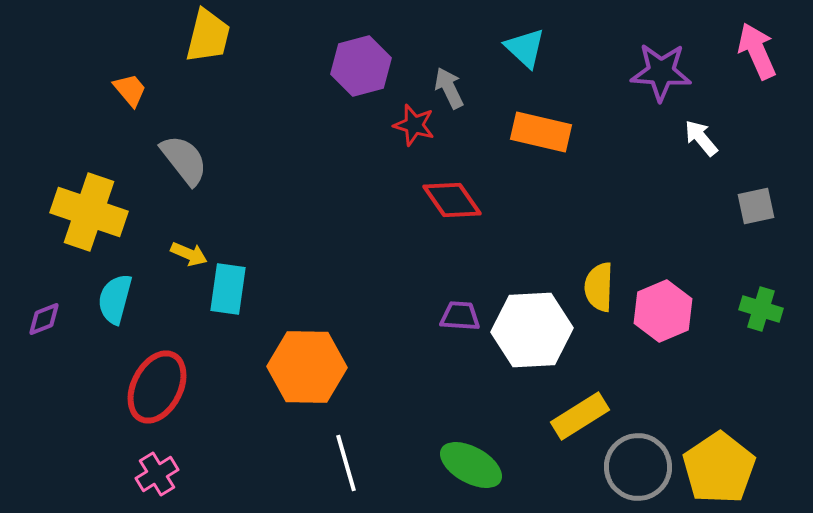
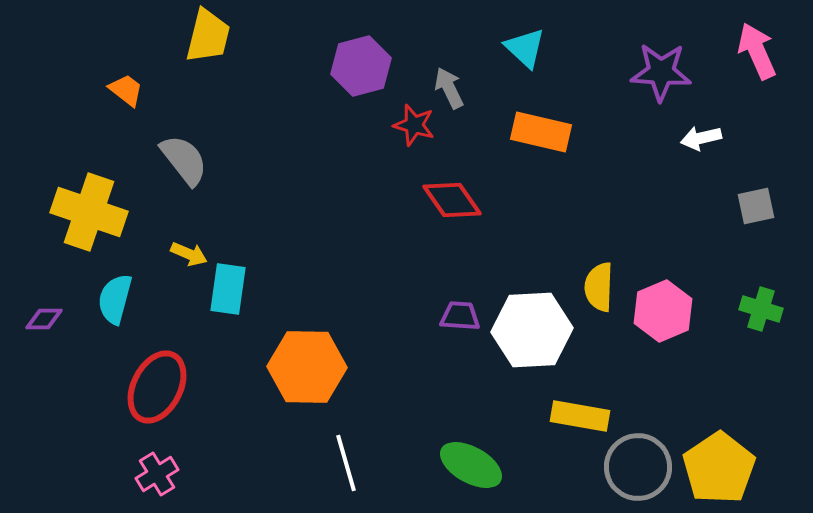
orange trapezoid: moved 4 px left; rotated 12 degrees counterclockwise
white arrow: rotated 63 degrees counterclockwise
purple diamond: rotated 21 degrees clockwise
yellow rectangle: rotated 42 degrees clockwise
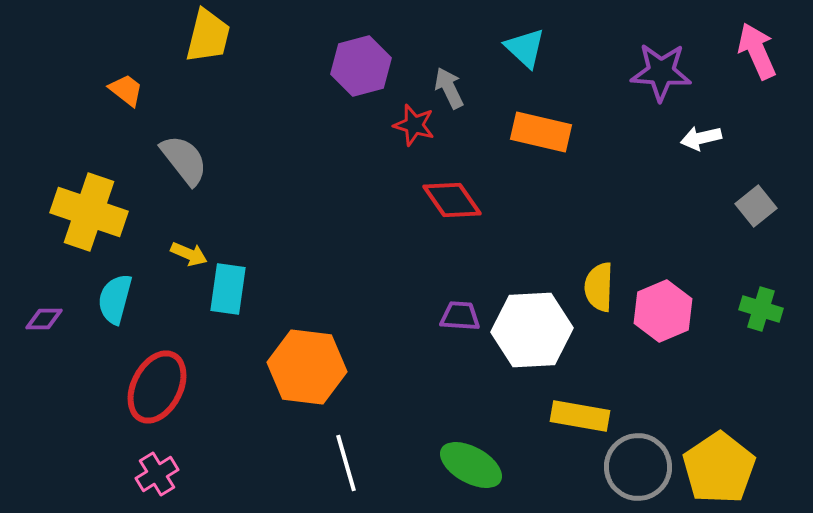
gray square: rotated 27 degrees counterclockwise
orange hexagon: rotated 6 degrees clockwise
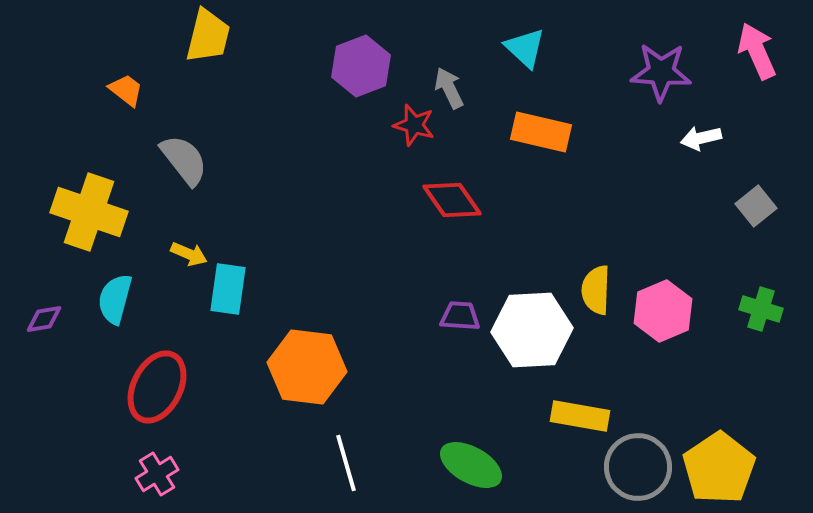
purple hexagon: rotated 6 degrees counterclockwise
yellow semicircle: moved 3 px left, 3 px down
purple diamond: rotated 9 degrees counterclockwise
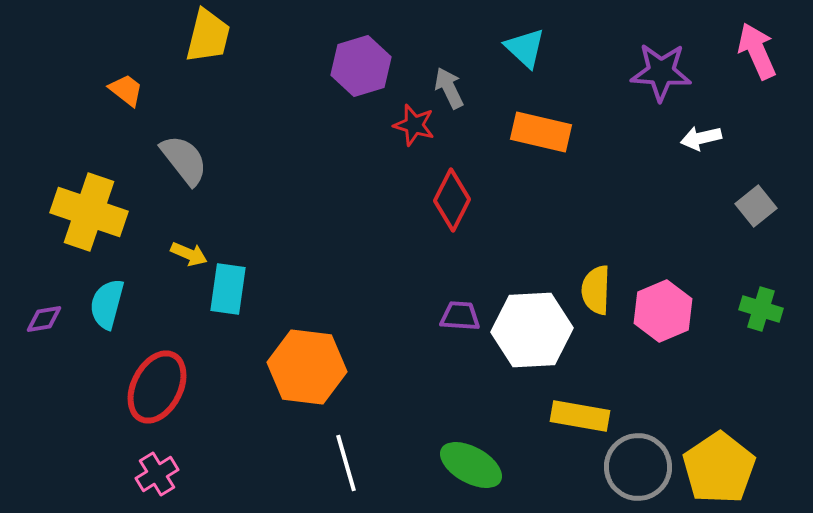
purple hexagon: rotated 4 degrees clockwise
red diamond: rotated 62 degrees clockwise
cyan semicircle: moved 8 px left, 5 px down
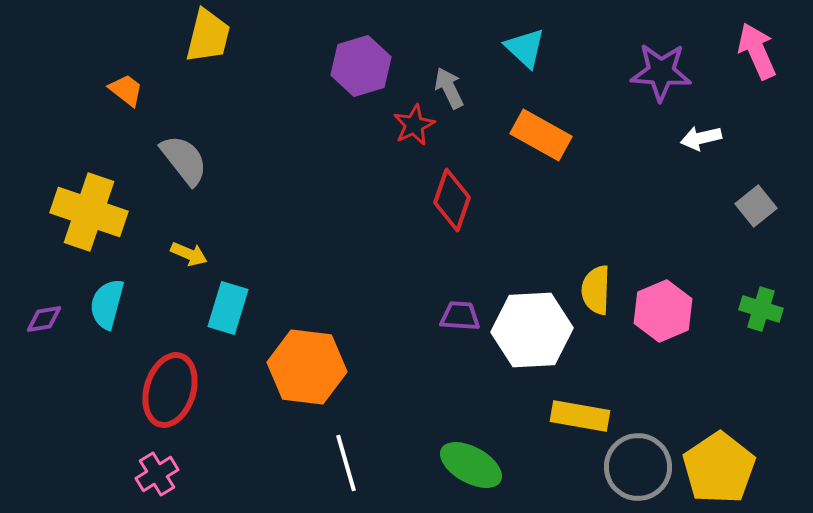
red star: rotated 30 degrees clockwise
orange rectangle: moved 3 px down; rotated 16 degrees clockwise
red diamond: rotated 8 degrees counterclockwise
cyan rectangle: moved 19 px down; rotated 9 degrees clockwise
red ellipse: moved 13 px right, 3 px down; rotated 10 degrees counterclockwise
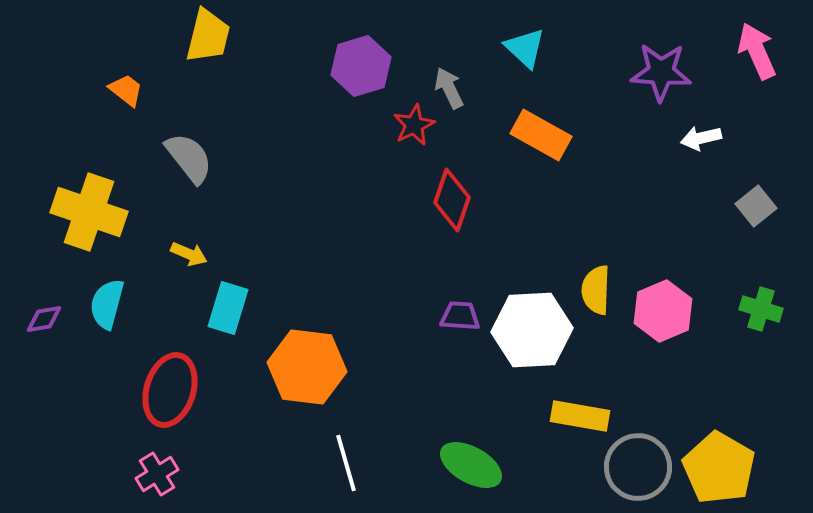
gray semicircle: moved 5 px right, 2 px up
yellow pentagon: rotated 8 degrees counterclockwise
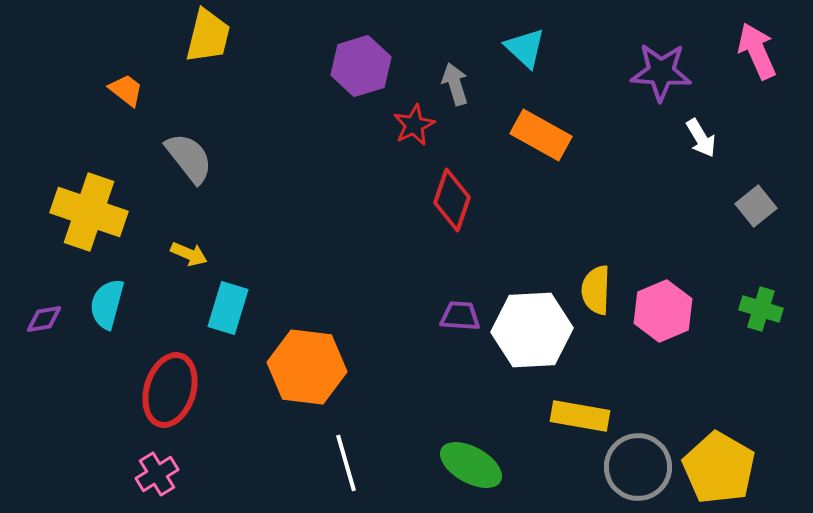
gray arrow: moved 6 px right, 4 px up; rotated 9 degrees clockwise
white arrow: rotated 108 degrees counterclockwise
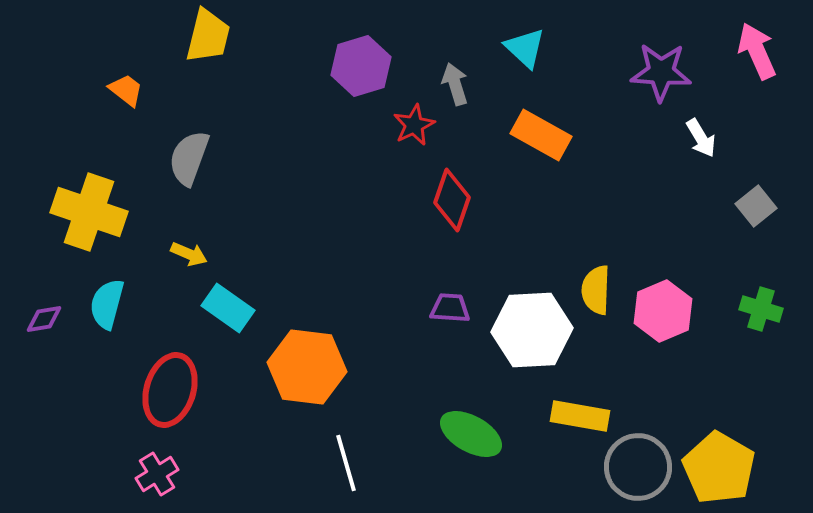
gray semicircle: rotated 122 degrees counterclockwise
cyan rectangle: rotated 72 degrees counterclockwise
purple trapezoid: moved 10 px left, 8 px up
green ellipse: moved 31 px up
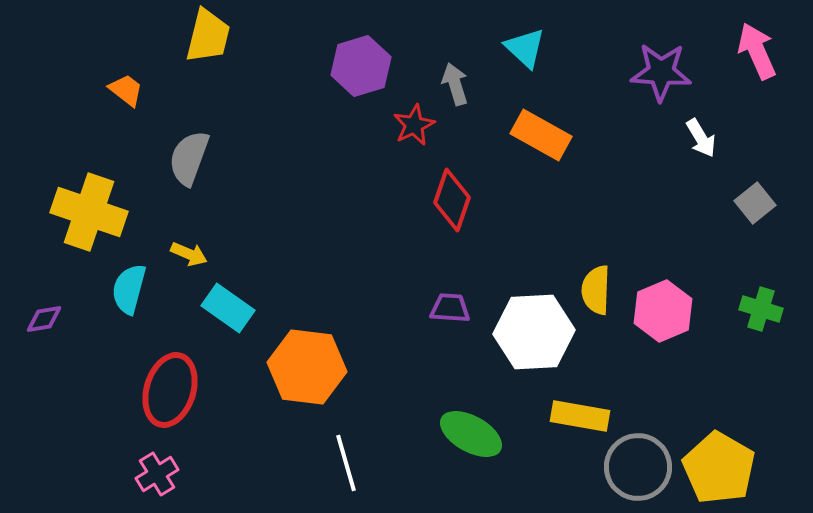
gray square: moved 1 px left, 3 px up
cyan semicircle: moved 22 px right, 15 px up
white hexagon: moved 2 px right, 2 px down
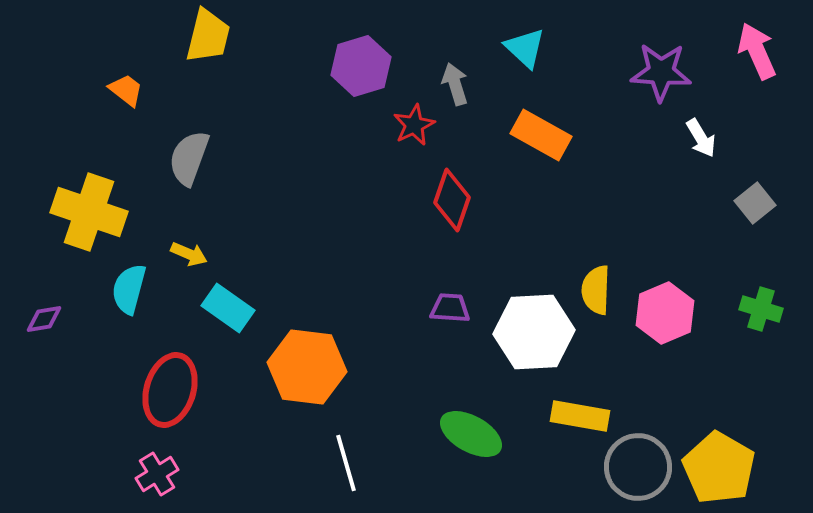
pink hexagon: moved 2 px right, 2 px down
